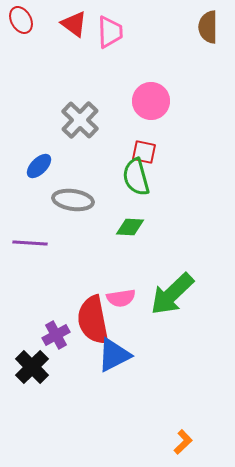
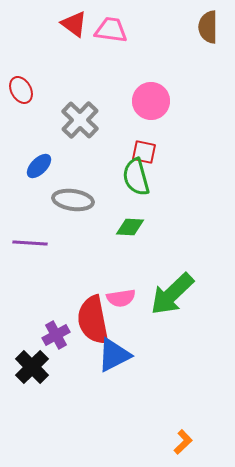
red ellipse: moved 70 px down
pink trapezoid: moved 1 px right, 2 px up; rotated 80 degrees counterclockwise
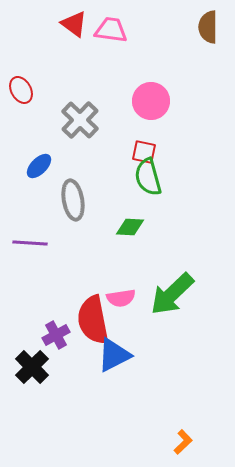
green semicircle: moved 12 px right
gray ellipse: rotated 72 degrees clockwise
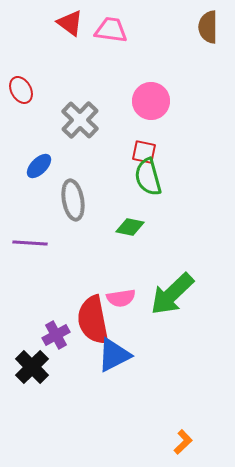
red triangle: moved 4 px left, 1 px up
green diamond: rotated 8 degrees clockwise
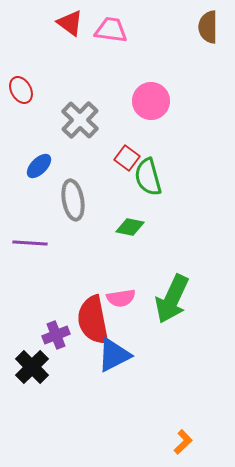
red square: moved 17 px left, 6 px down; rotated 25 degrees clockwise
green arrow: moved 5 px down; rotated 21 degrees counterclockwise
purple cross: rotated 8 degrees clockwise
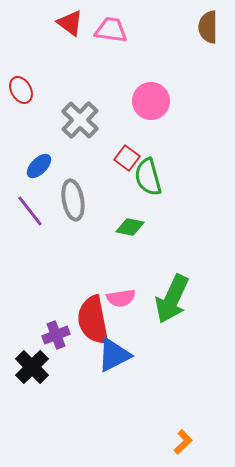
purple line: moved 32 px up; rotated 48 degrees clockwise
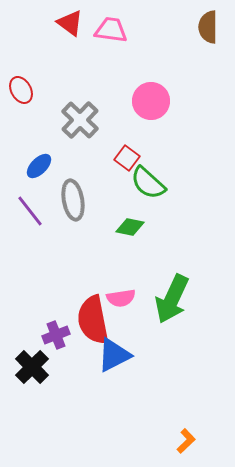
green semicircle: moved 6 px down; rotated 33 degrees counterclockwise
orange L-shape: moved 3 px right, 1 px up
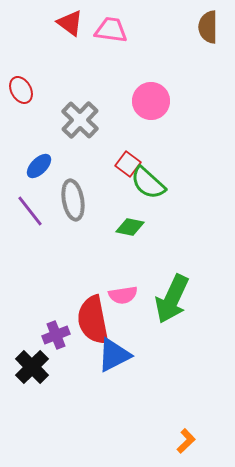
red square: moved 1 px right, 6 px down
pink semicircle: moved 2 px right, 3 px up
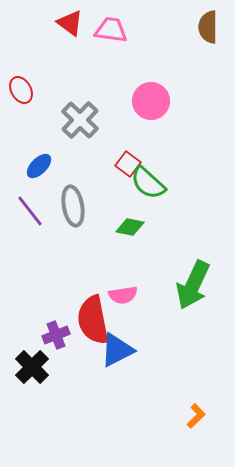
gray ellipse: moved 6 px down
green arrow: moved 21 px right, 14 px up
blue triangle: moved 3 px right, 5 px up
orange L-shape: moved 10 px right, 25 px up
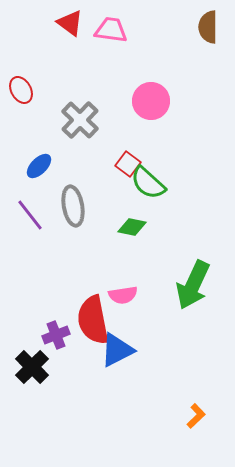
purple line: moved 4 px down
green diamond: moved 2 px right
